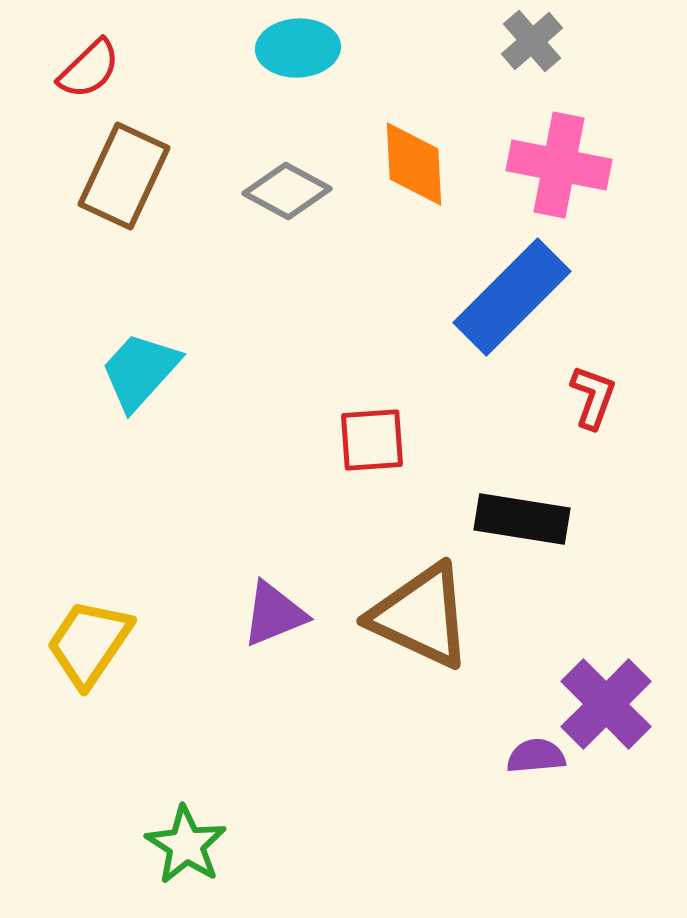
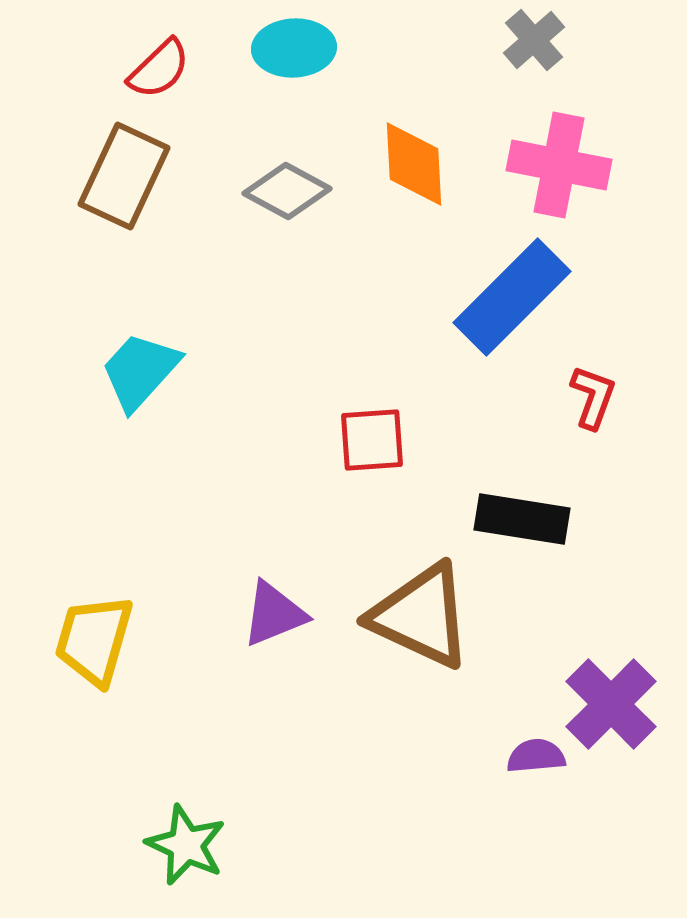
gray cross: moved 2 px right, 1 px up
cyan ellipse: moved 4 px left
red semicircle: moved 70 px right
yellow trapezoid: moved 5 px right, 3 px up; rotated 18 degrees counterclockwise
purple cross: moved 5 px right
green star: rotated 8 degrees counterclockwise
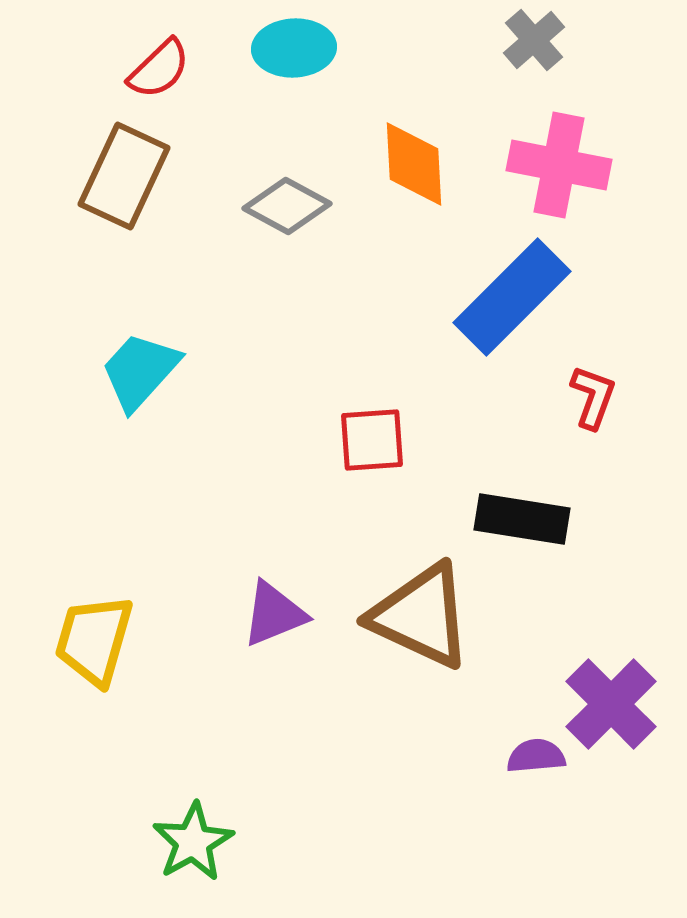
gray diamond: moved 15 px down
green star: moved 7 px right, 3 px up; rotated 18 degrees clockwise
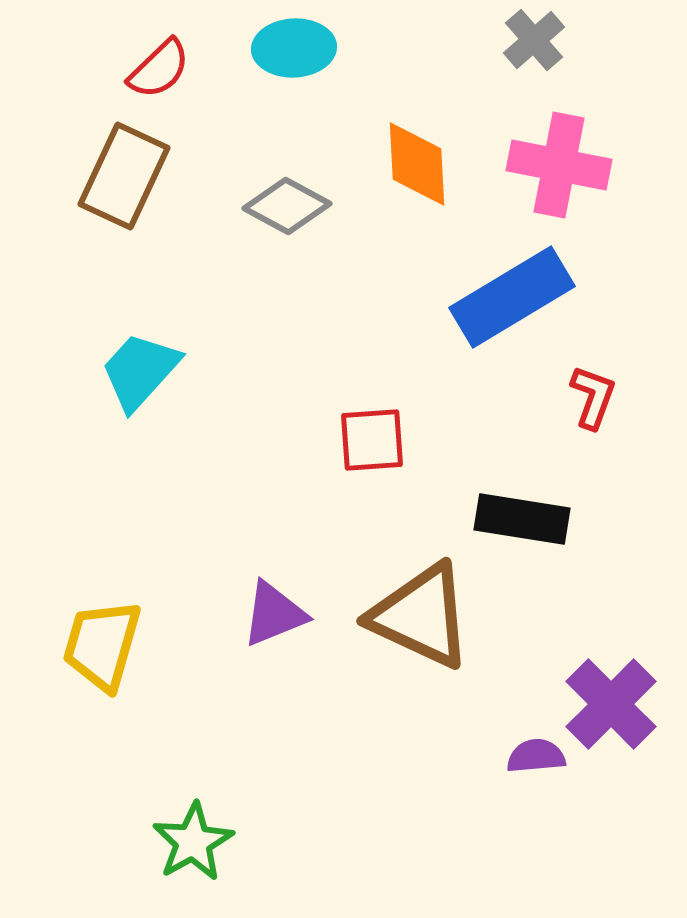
orange diamond: moved 3 px right
blue rectangle: rotated 14 degrees clockwise
yellow trapezoid: moved 8 px right, 5 px down
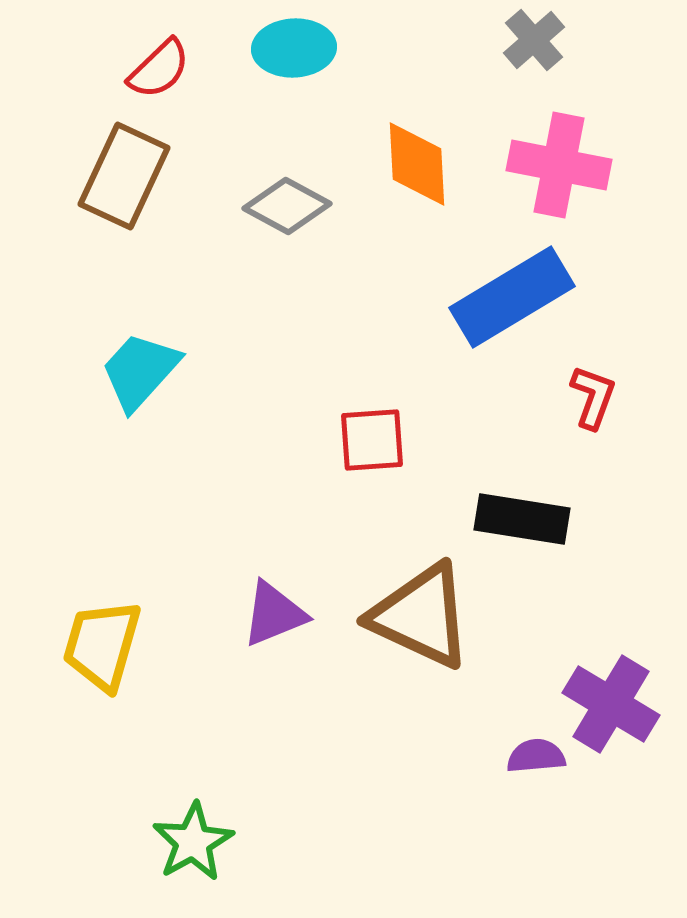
purple cross: rotated 14 degrees counterclockwise
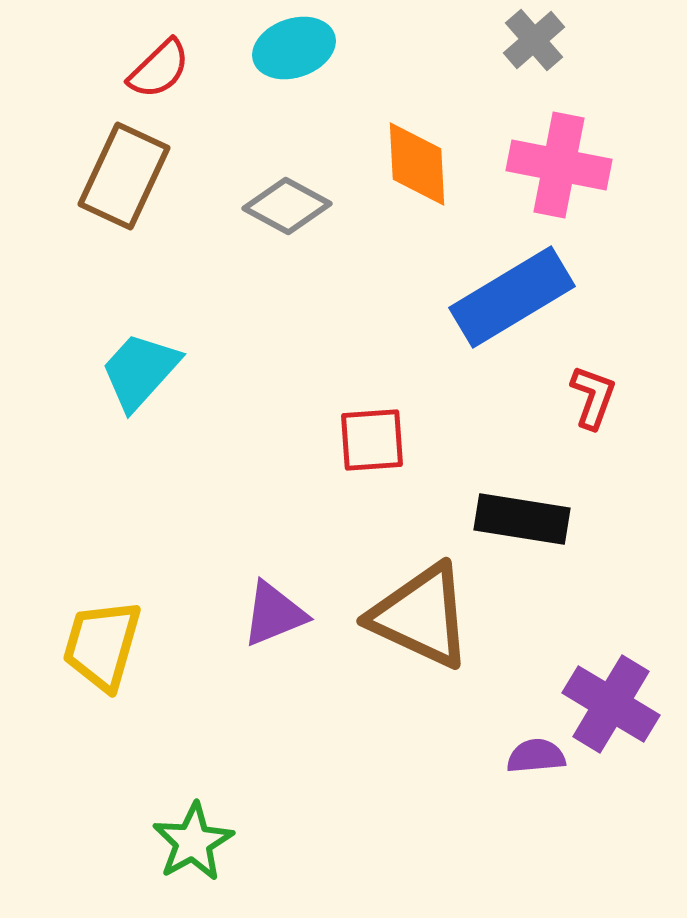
cyan ellipse: rotated 16 degrees counterclockwise
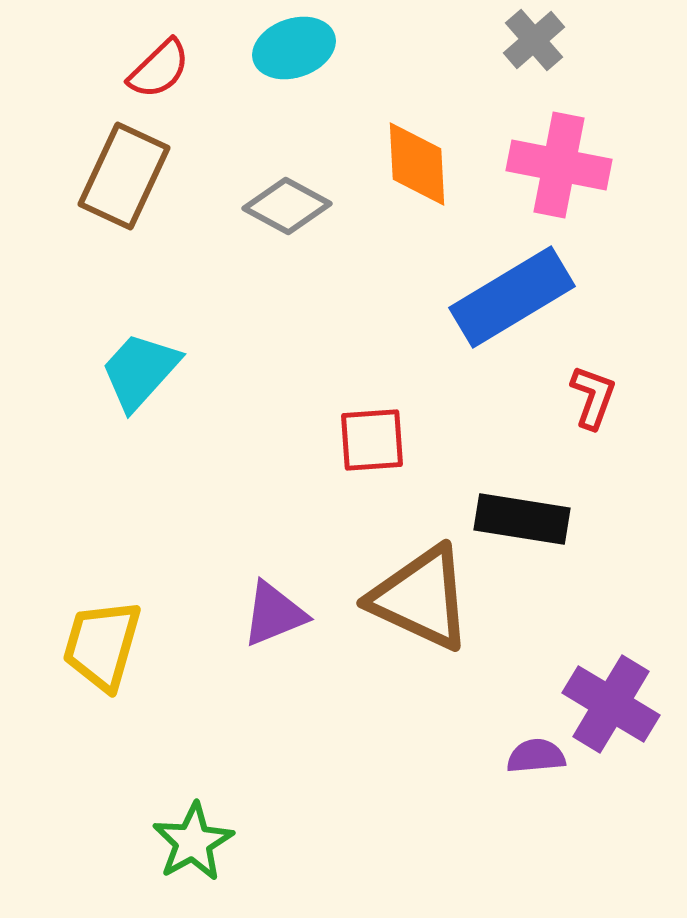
brown triangle: moved 18 px up
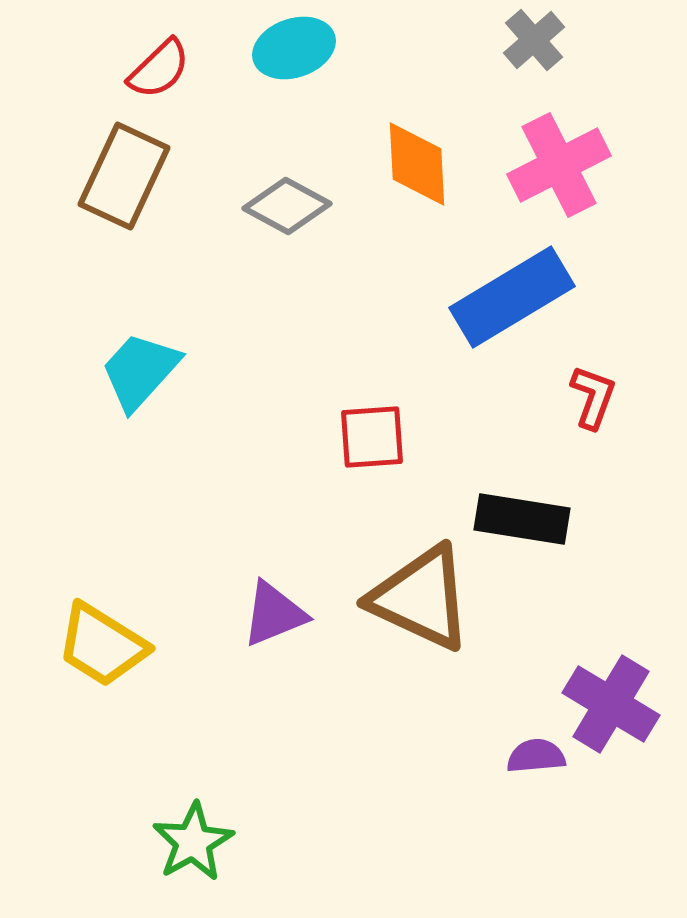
pink cross: rotated 38 degrees counterclockwise
red square: moved 3 px up
yellow trapezoid: rotated 74 degrees counterclockwise
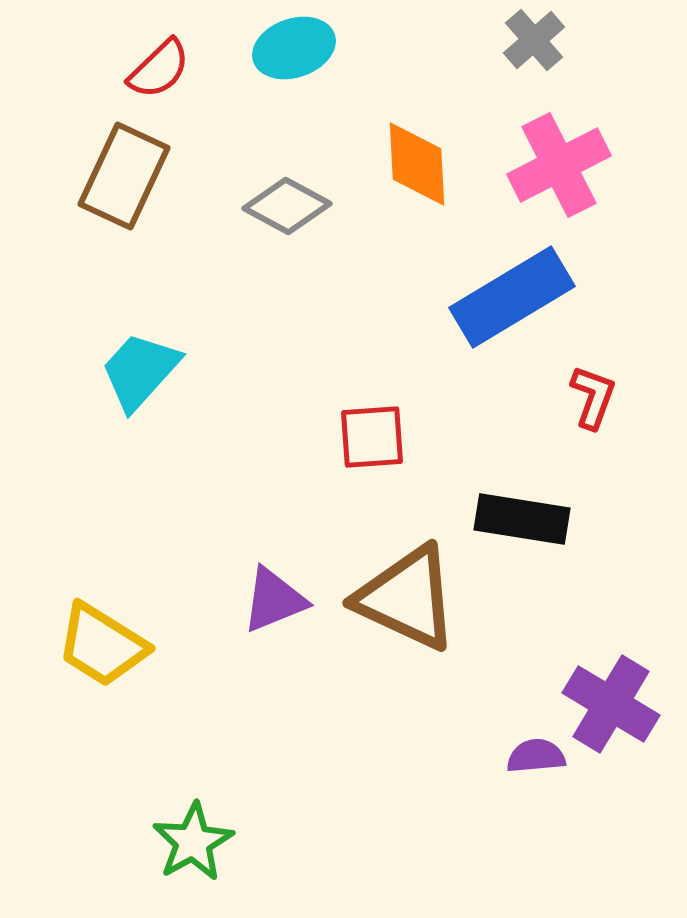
brown triangle: moved 14 px left
purple triangle: moved 14 px up
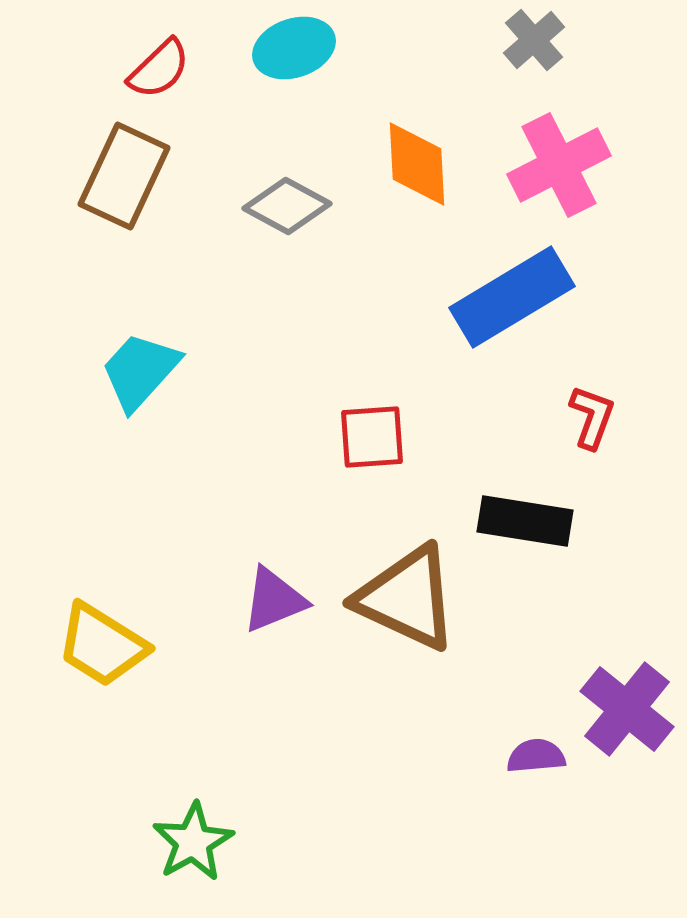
red L-shape: moved 1 px left, 20 px down
black rectangle: moved 3 px right, 2 px down
purple cross: moved 16 px right, 5 px down; rotated 8 degrees clockwise
